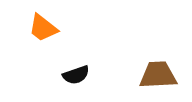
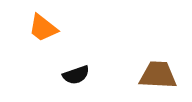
brown trapezoid: rotated 6 degrees clockwise
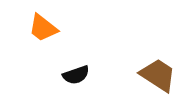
brown trapezoid: rotated 30 degrees clockwise
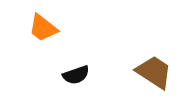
brown trapezoid: moved 4 px left, 3 px up
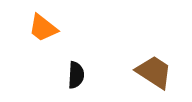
black semicircle: rotated 68 degrees counterclockwise
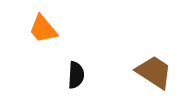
orange trapezoid: moved 1 px down; rotated 12 degrees clockwise
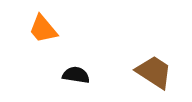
black semicircle: rotated 84 degrees counterclockwise
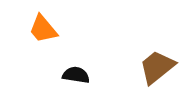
brown trapezoid: moved 3 px right, 5 px up; rotated 72 degrees counterclockwise
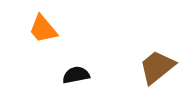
black semicircle: rotated 20 degrees counterclockwise
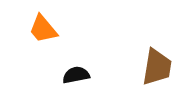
brown trapezoid: rotated 138 degrees clockwise
